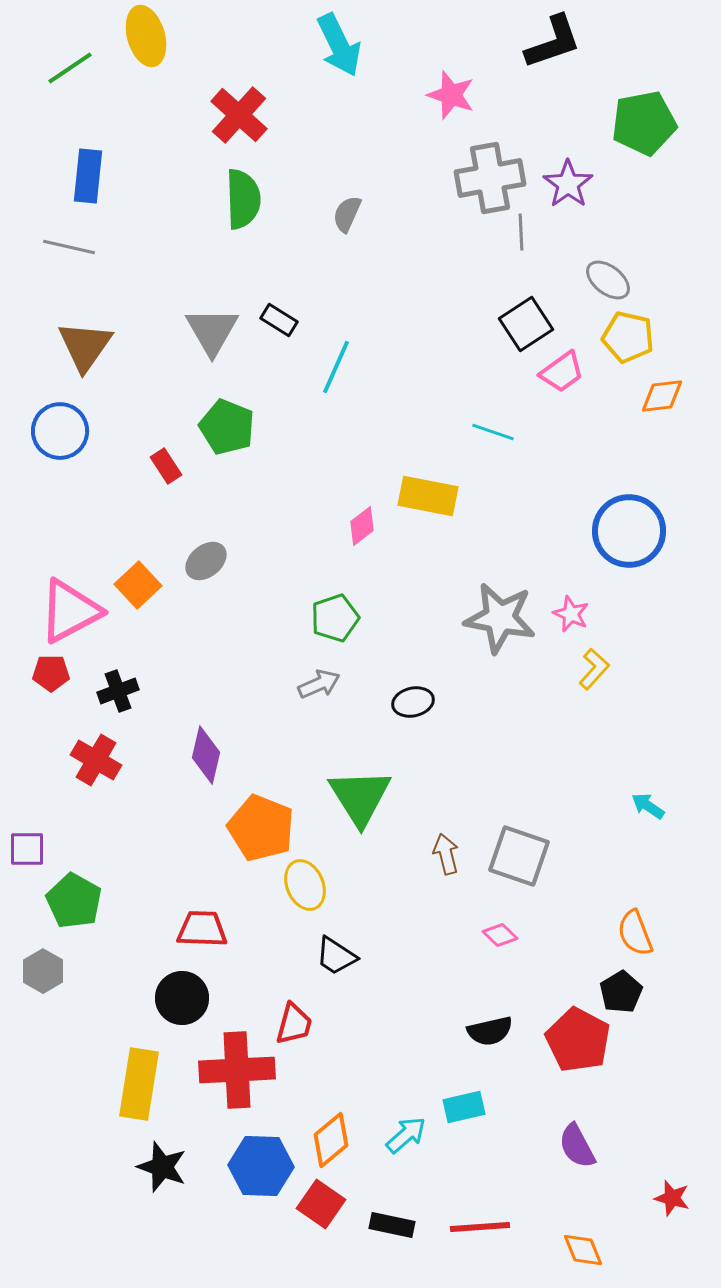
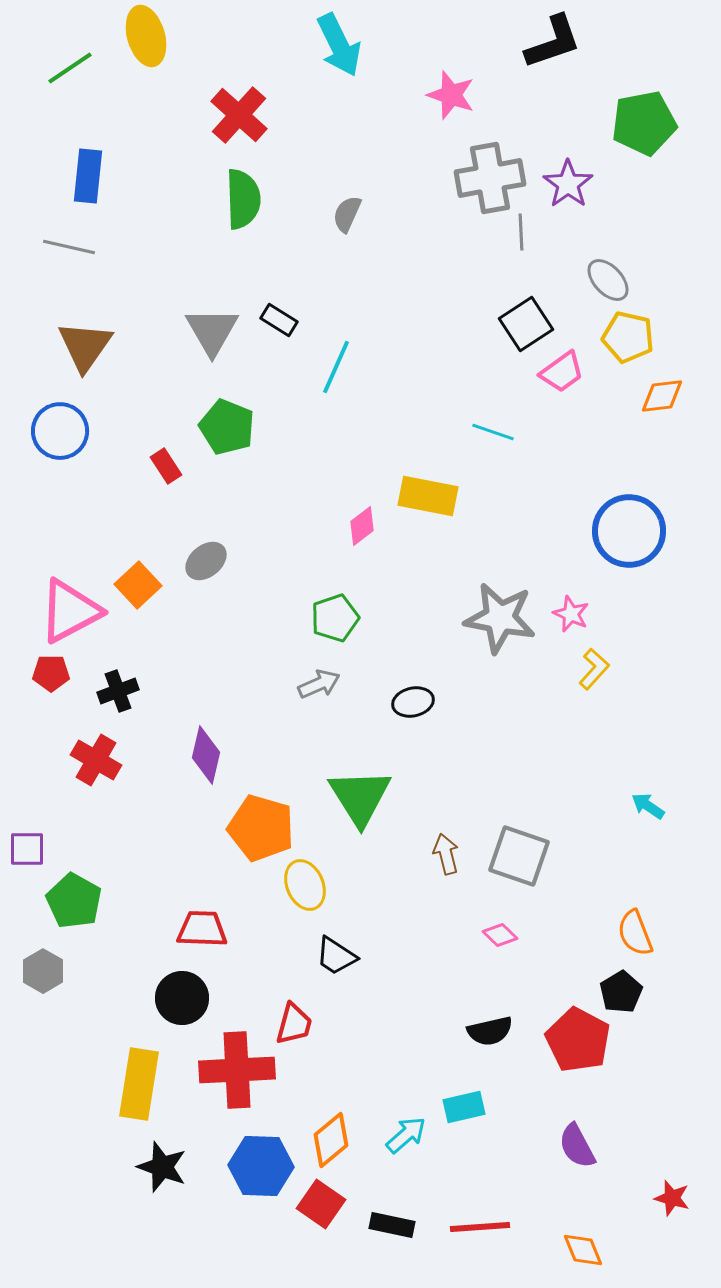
gray ellipse at (608, 280): rotated 9 degrees clockwise
orange pentagon at (261, 828): rotated 6 degrees counterclockwise
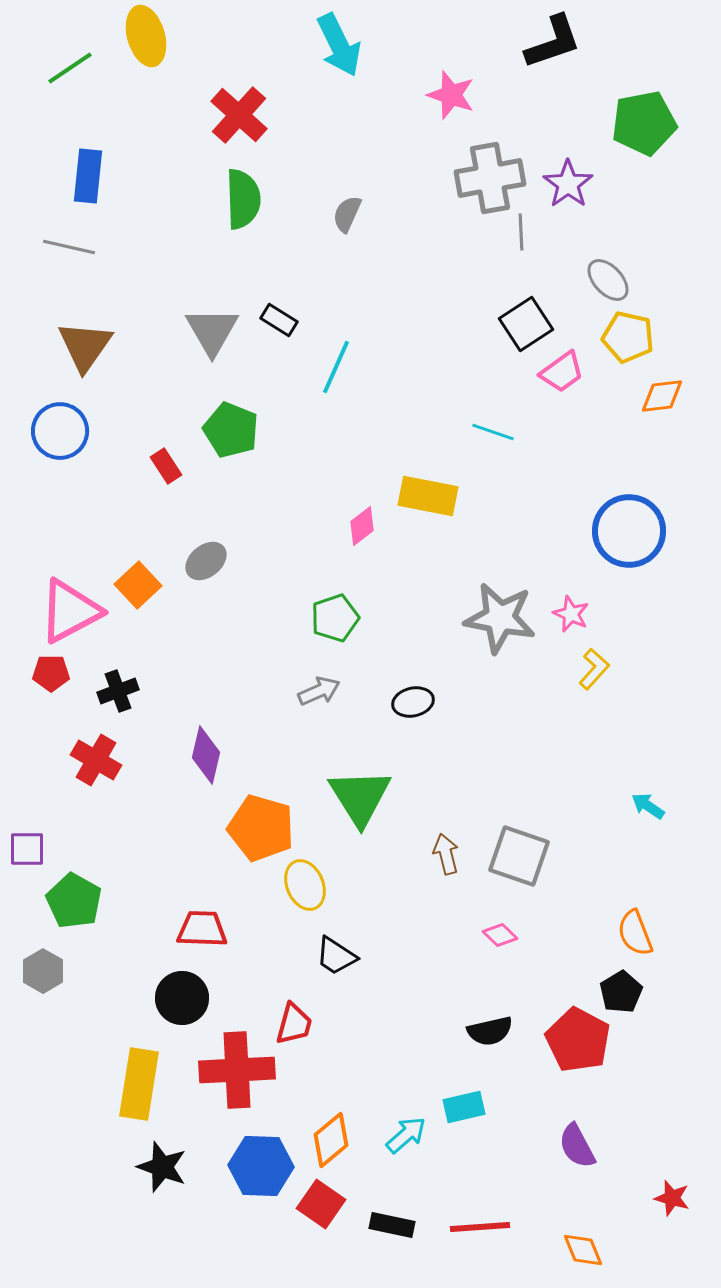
green pentagon at (227, 427): moved 4 px right, 3 px down
gray arrow at (319, 684): moved 7 px down
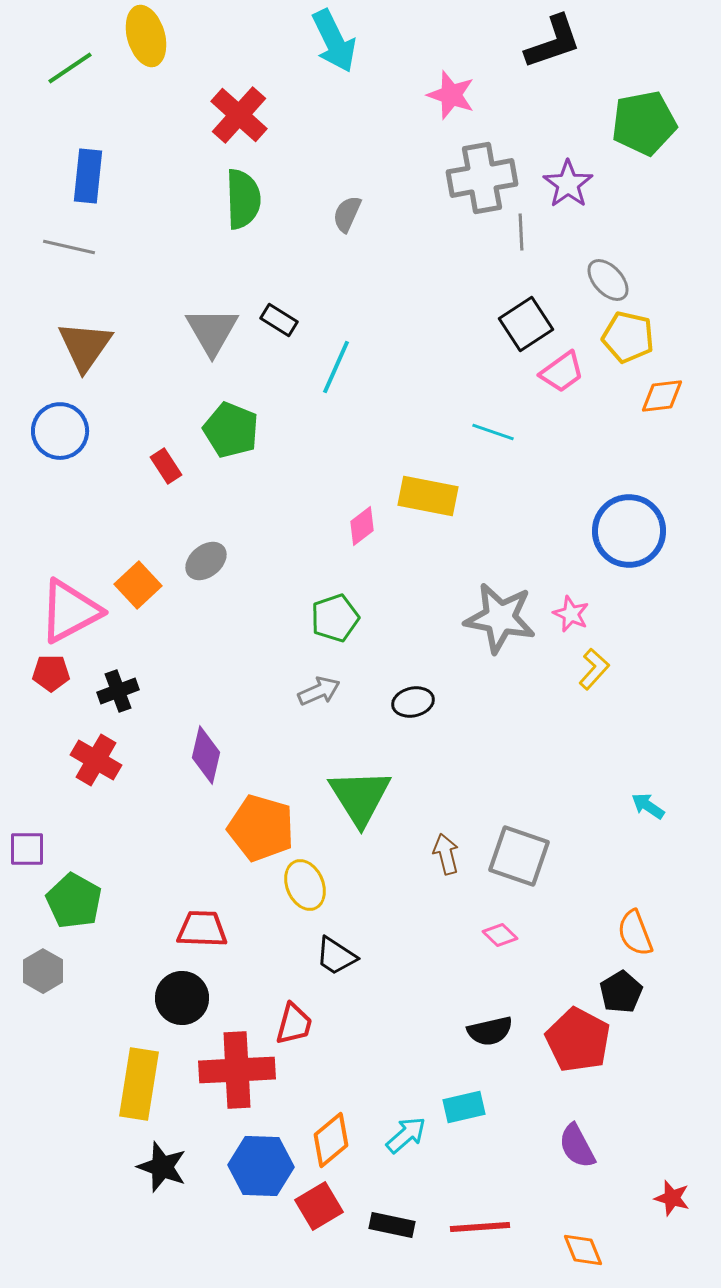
cyan arrow at (339, 45): moved 5 px left, 4 px up
gray cross at (490, 178): moved 8 px left
red square at (321, 1204): moved 2 px left, 2 px down; rotated 24 degrees clockwise
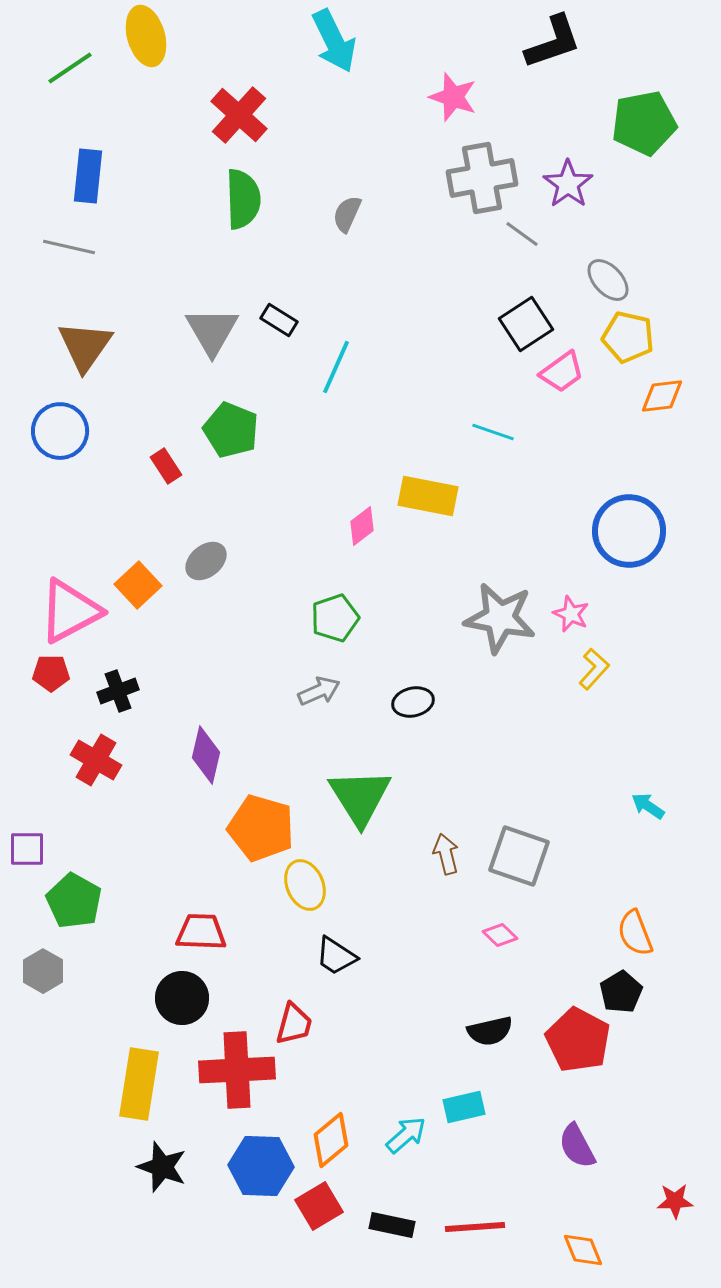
pink star at (451, 95): moved 2 px right, 2 px down
gray line at (521, 232): moved 1 px right, 2 px down; rotated 51 degrees counterclockwise
red trapezoid at (202, 929): moved 1 px left, 3 px down
red star at (672, 1198): moved 3 px right, 3 px down; rotated 18 degrees counterclockwise
red line at (480, 1227): moved 5 px left
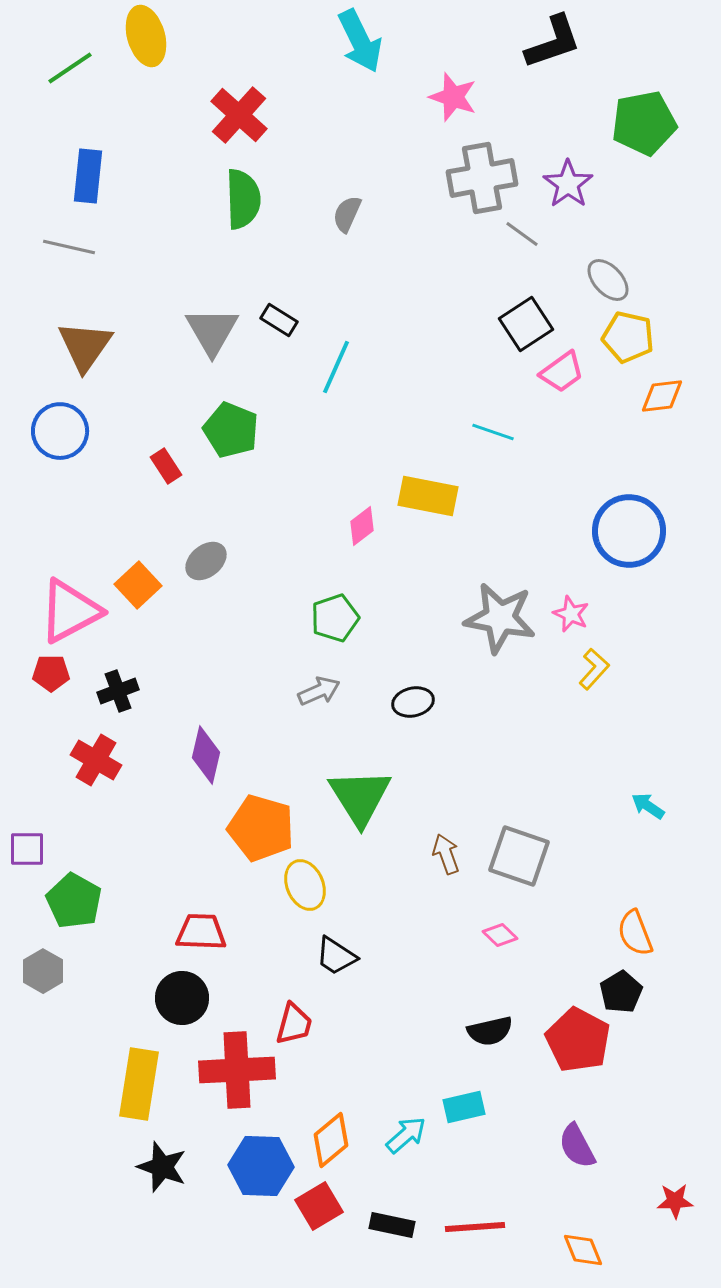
cyan arrow at (334, 41): moved 26 px right
brown arrow at (446, 854): rotated 6 degrees counterclockwise
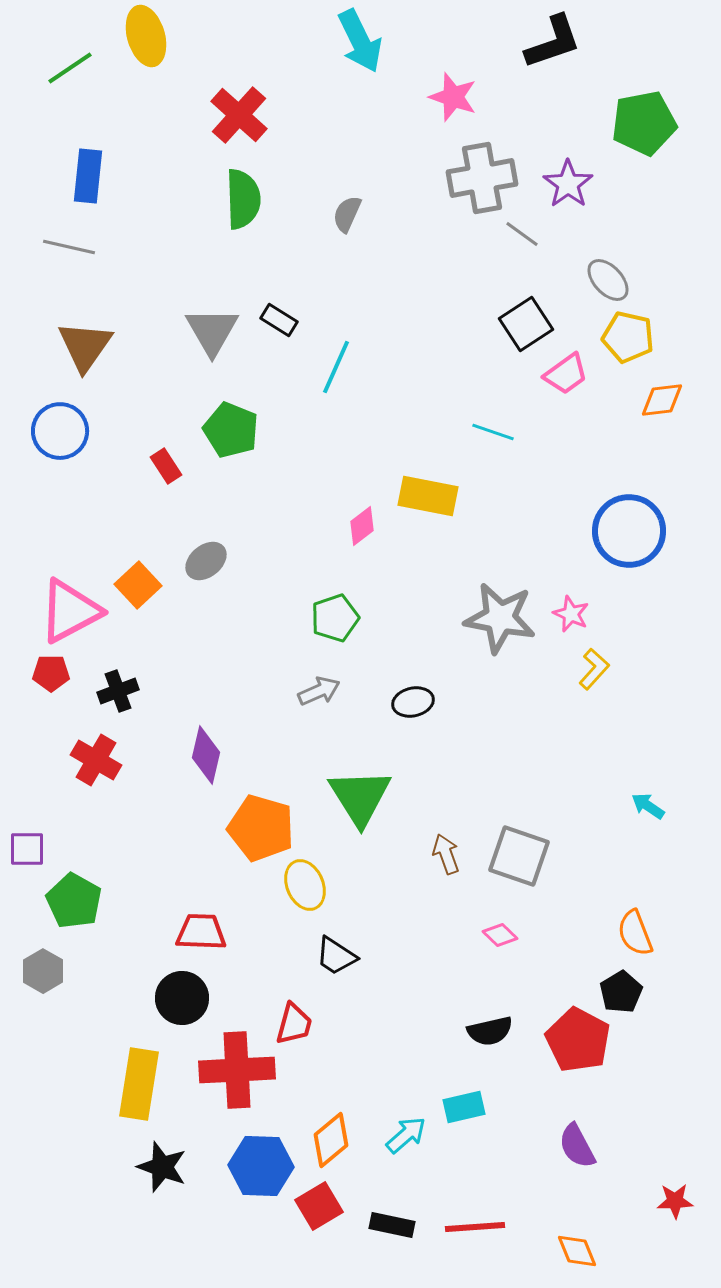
pink trapezoid at (562, 372): moved 4 px right, 2 px down
orange diamond at (662, 396): moved 4 px down
orange diamond at (583, 1250): moved 6 px left, 1 px down
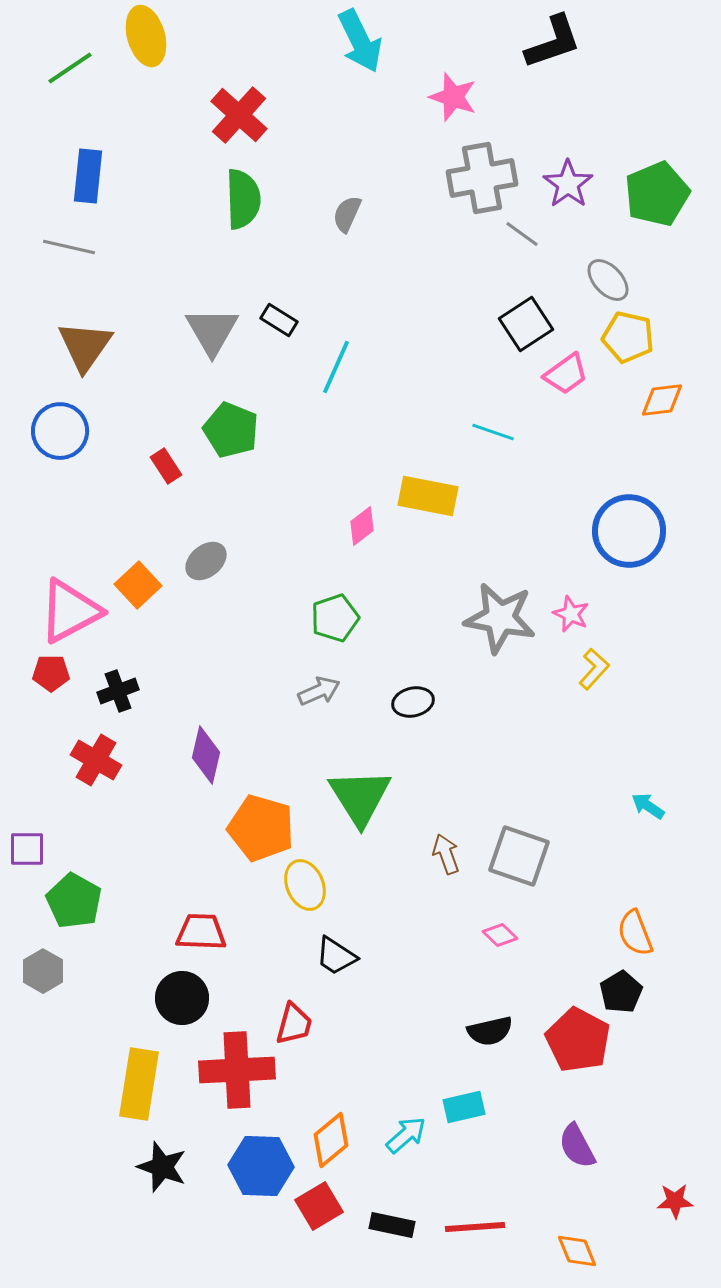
green pentagon at (644, 123): moved 13 px right, 71 px down; rotated 12 degrees counterclockwise
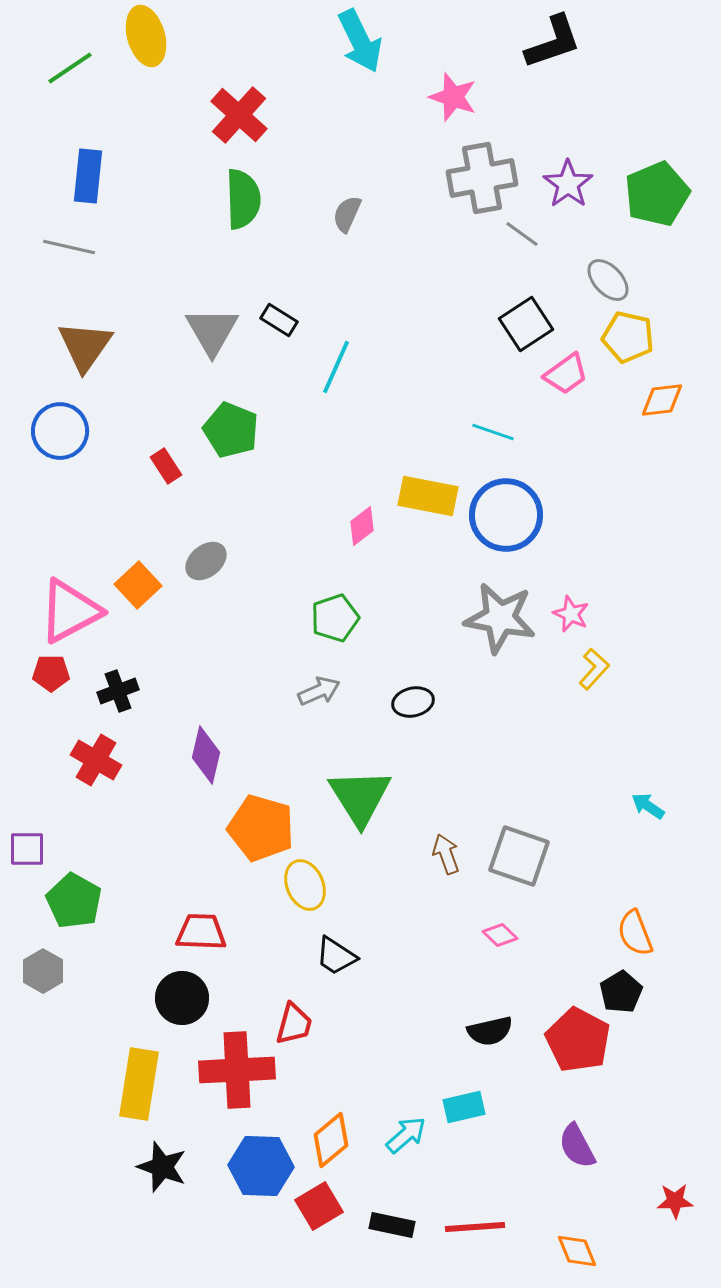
blue circle at (629, 531): moved 123 px left, 16 px up
